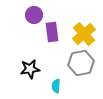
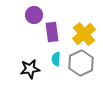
gray hexagon: rotated 15 degrees counterclockwise
cyan semicircle: moved 27 px up
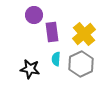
gray hexagon: moved 1 px down
black star: rotated 18 degrees clockwise
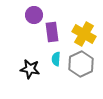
yellow cross: rotated 20 degrees counterclockwise
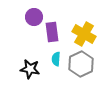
purple circle: moved 2 px down
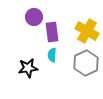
yellow cross: moved 3 px right, 3 px up
cyan semicircle: moved 4 px left, 4 px up
gray hexagon: moved 5 px right, 1 px up
black star: moved 2 px left, 1 px up; rotated 18 degrees counterclockwise
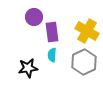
gray hexagon: moved 2 px left, 1 px up
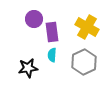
purple circle: moved 2 px down
yellow cross: moved 4 px up
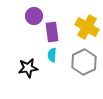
purple circle: moved 3 px up
